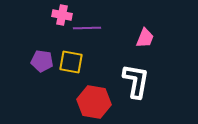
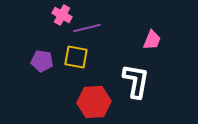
pink cross: rotated 18 degrees clockwise
purple line: rotated 12 degrees counterclockwise
pink trapezoid: moved 7 px right, 2 px down
yellow square: moved 5 px right, 5 px up
red hexagon: rotated 12 degrees counterclockwise
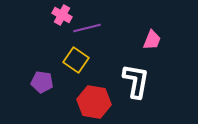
yellow square: moved 3 px down; rotated 25 degrees clockwise
purple pentagon: moved 21 px down
red hexagon: rotated 12 degrees clockwise
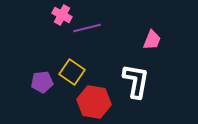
yellow square: moved 4 px left, 12 px down
purple pentagon: rotated 15 degrees counterclockwise
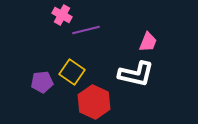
purple line: moved 1 px left, 2 px down
pink trapezoid: moved 4 px left, 2 px down
white L-shape: moved 7 px up; rotated 93 degrees clockwise
red hexagon: rotated 16 degrees clockwise
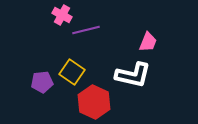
white L-shape: moved 3 px left, 1 px down
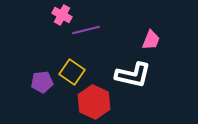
pink trapezoid: moved 3 px right, 2 px up
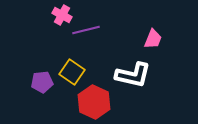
pink trapezoid: moved 2 px right, 1 px up
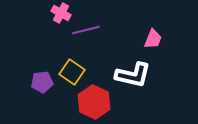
pink cross: moved 1 px left, 2 px up
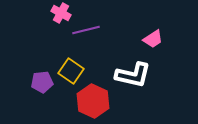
pink trapezoid: rotated 35 degrees clockwise
yellow square: moved 1 px left, 1 px up
red hexagon: moved 1 px left, 1 px up
